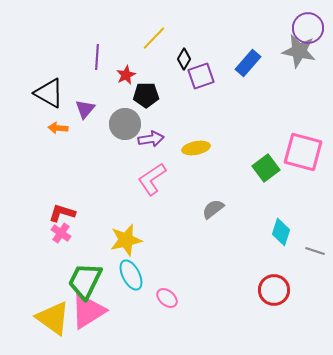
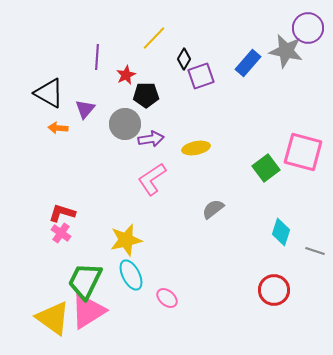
gray star: moved 13 px left
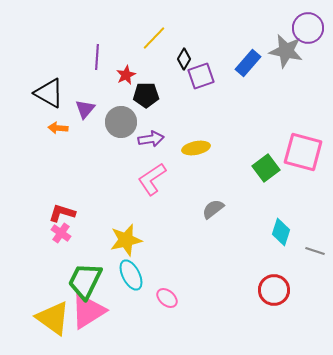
gray circle: moved 4 px left, 2 px up
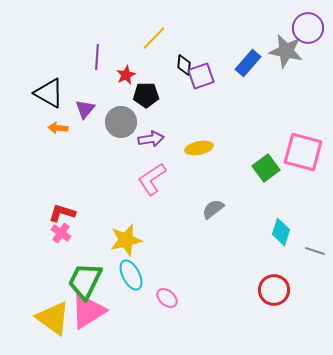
black diamond: moved 6 px down; rotated 25 degrees counterclockwise
yellow ellipse: moved 3 px right
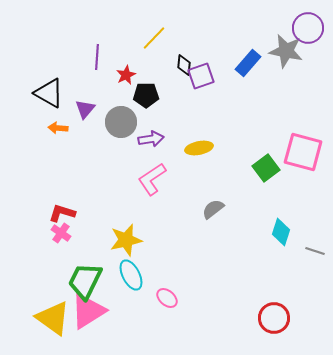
red circle: moved 28 px down
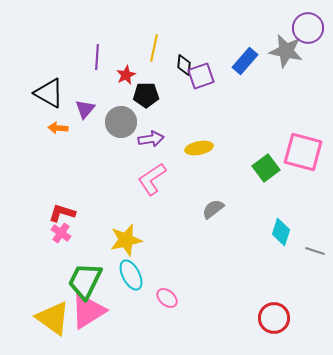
yellow line: moved 10 px down; rotated 32 degrees counterclockwise
blue rectangle: moved 3 px left, 2 px up
